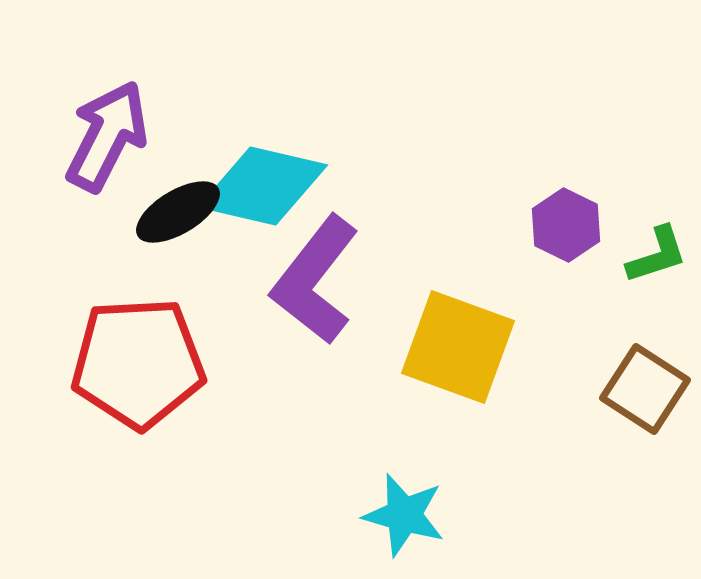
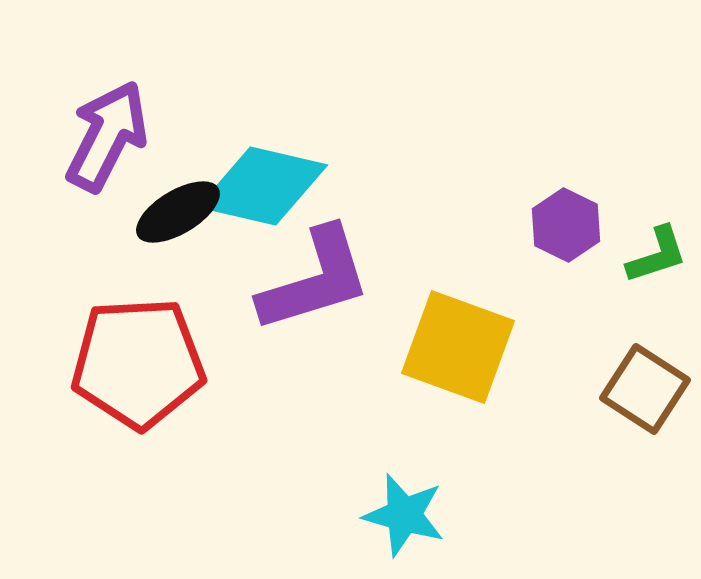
purple L-shape: rotated 145 degrees counterclockwise
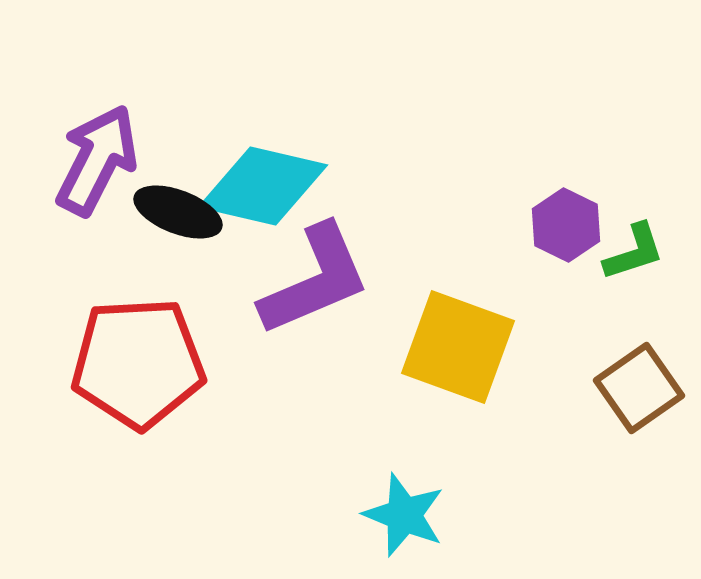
purple arrow: moved 10 px left, 24 px down
black ellipse: rotated 52 degrees clockwise
green L-shape: moved 23 px left, 3 px up
purple L-shape: rotated 6 degrees counterclockwise
brown square: moved 6 px left, 1 px up; rotated 22 degrees clockwise
cyan star: rotated 6 degrees clockwise
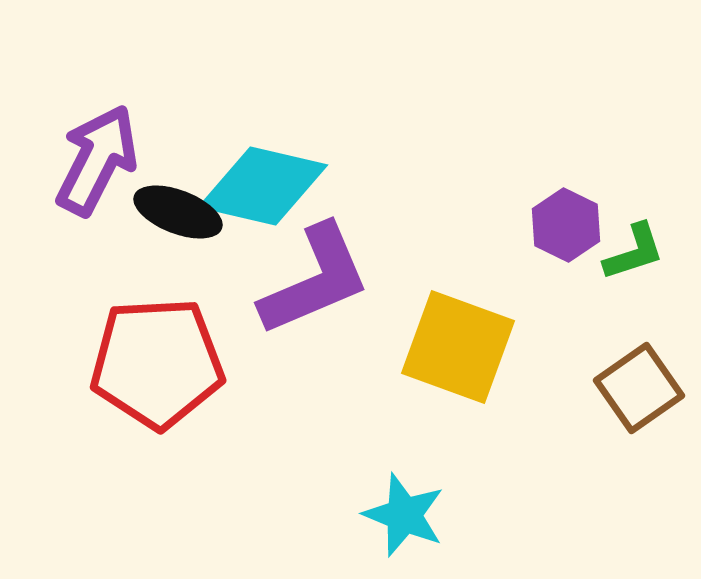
red pentagon: moved 19 px right
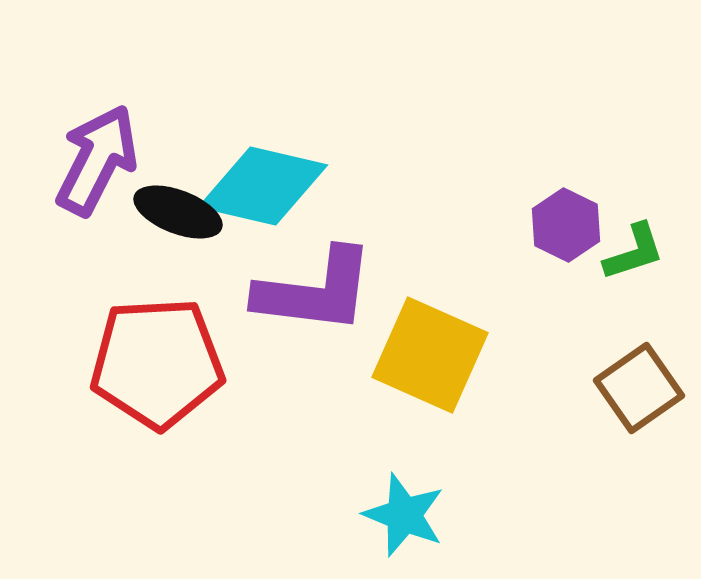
purple L-shape: moved 11 px down; rotated 30 degrees clockwise
yellow square: moved 28 px left, 8 px down; rotated 4 degrees clockwise
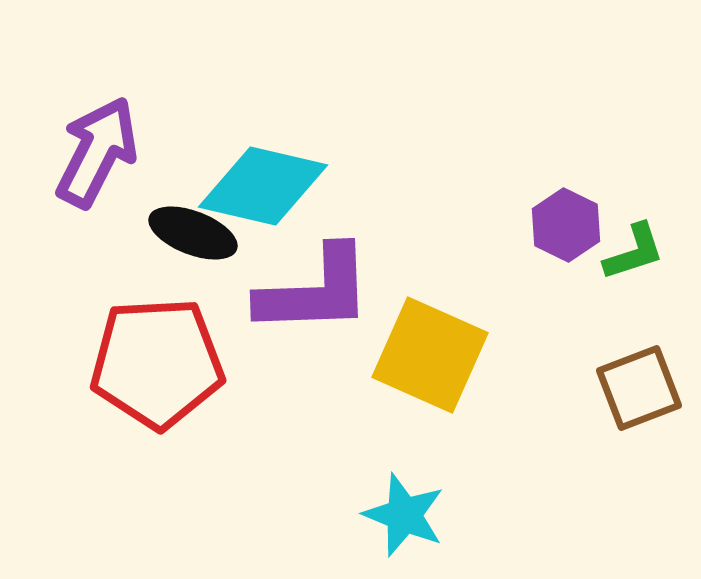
purple arrow: moved 8 px up
black ellipse: moved 15 px right, 21 px down
purple L-shape: rotated 9 degrees counterclockwise
brown square: rotated 14 degrees clockwise
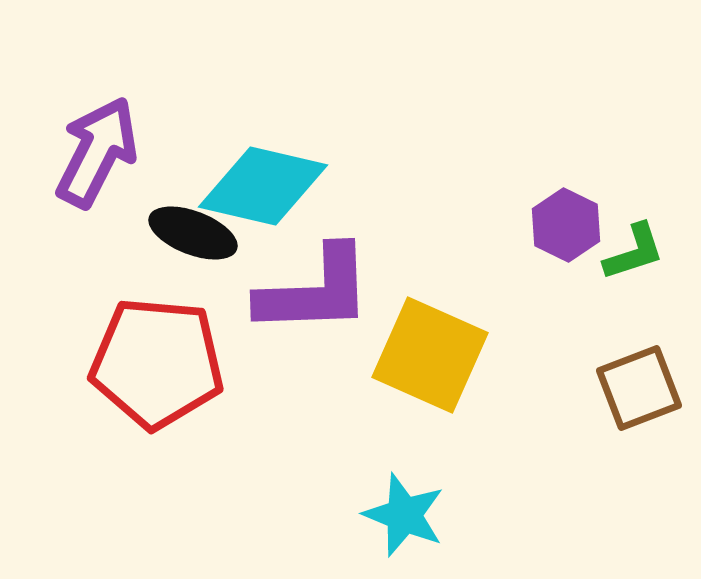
red pentagon: rotated 8 degrees clockwise
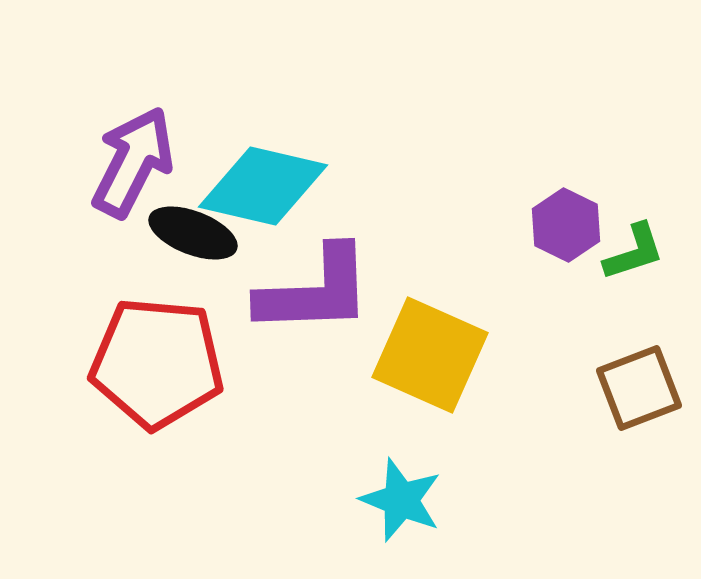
purple arrow: moved 36 px right, 10 px down
cyan star: moved 3 px left, 15 px up
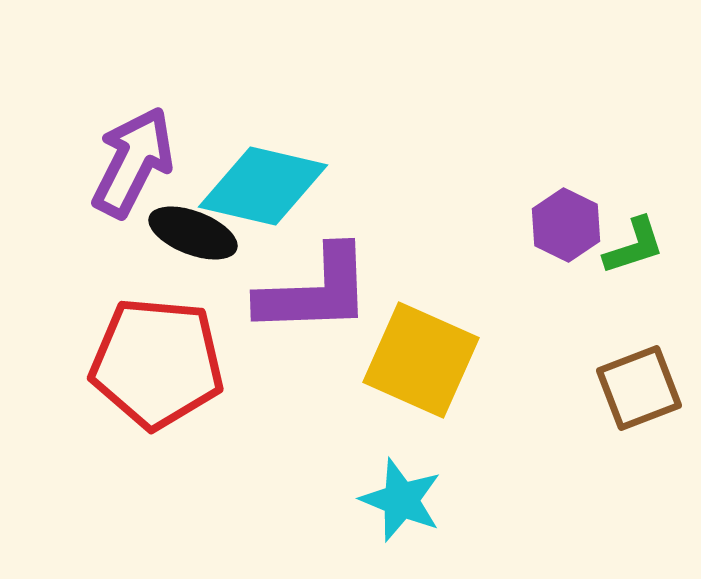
green L-shape: moved 6 px up
yellow square: moved 9 px left, 5 px down
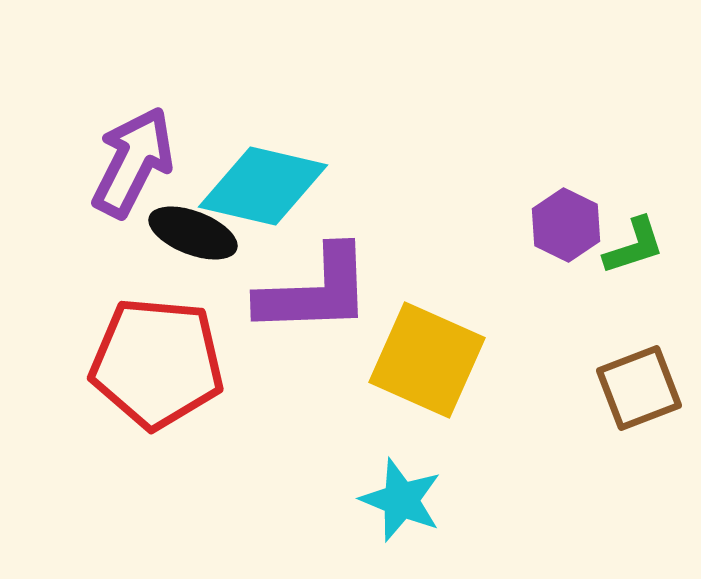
yellow square: moved 6 px right
